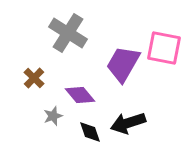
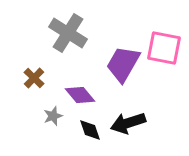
black diamond: moved 2 px up
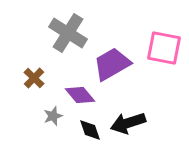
purple trapezoid: moved 11 px left; rotated 30 degrees clockwise
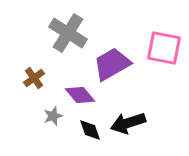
brown cross: rotated 10 degrees clockwise
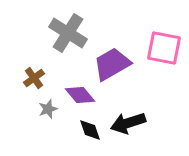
gray star: moved 5 px left, 7 px up
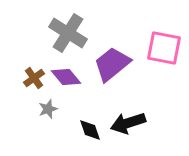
purple trapezoid: rotated 9 degrees counterclockwise
purple diamond: moved 14 px left, 18 px up
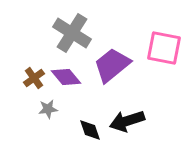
gray cross: moved 4 px right
purple trapezoid: moved 1 px down
gray star: rotated 12 degrees clockwise
black arrow: moved 1 px left, 2 px up
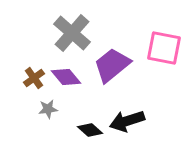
gray cross: rotated 9 degrees clockwise
black diamond: rotated 30 degrees counterclockwise
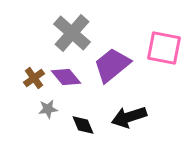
black arrow: moved 2 px right, 4 px up
black diamond: moved 7 px left, 5 px up; rotated 25 degrees clockwise
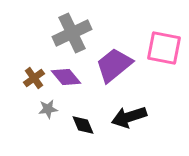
gray cross: rotated 24 degrees clockwise
purple trapezoid: moved 2 px right
